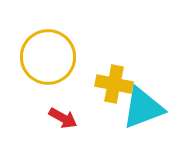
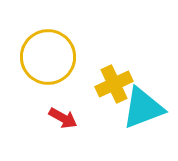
yellow cross: rotated 36 degrees counterclockwise
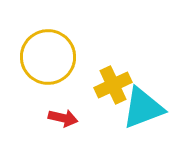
yellow cross: moved 1 px left, 1 px down
red arrow: rotated 16 degrees counterclockwise
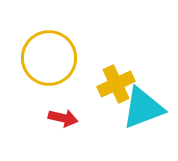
yellow circle: moved 1 px right, 1 px down
yellow cross: moved 3 px right, 1 px up
